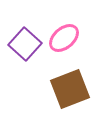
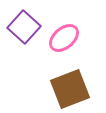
purple square: moved 1 px left, 17 px up
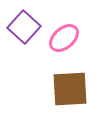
brown square: rotated 18 degrees clockwise
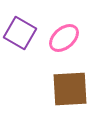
purple square: moved 4 px left, 6 px down; rotated 12 degrees counterclockwise
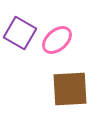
pink ellipse: moved 7 px left, 2 px down
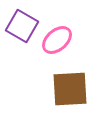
purple square: moved 2 px right, 7 px up
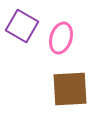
pink ellipse: moved 4 px right, 2 px up; rotated 32 degrees counterclockwise
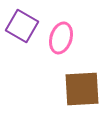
brown square: moved 12 px right
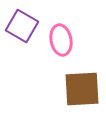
pink ellipse: moved 2 px down; rotated 28 degrees counterclockwise
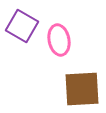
pink ellipse: moved 2 px left
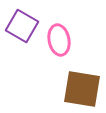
brown square: rotated 12 degrees clockwise
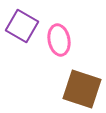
brown square: rotated 9 degrees clockwise
